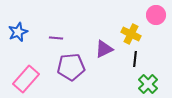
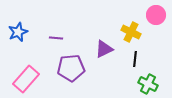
yellow cross: moved 2 px up
purple pentagon: moved 1 px down
green cross: rotated 18 degrees counterclockwise
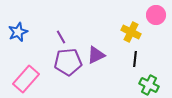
purple line: moved 5 px right, 1 px up; rotated 56 degrees clockwise
purple triangle: moved 8 px left, 6 px down
purple pentagon: moved 3 px left, 6 px up
green cross: moved 1 px right, 1 px down
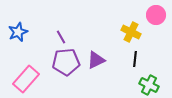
purple triangle: moved 5 px down
purple pentagon: moved 2 px left
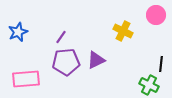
yellow cross: moved 8 px left, 1 px up
purple line: rotated 64 degrees clockwise
black line: moved 26 px right, 5 px down
pink rectangle: rotated 44 degrees clockwise
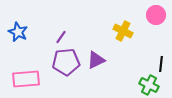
blue star: rotated 24 degrees counterclockwise
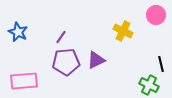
black line: rotated 21 degrees counterclockwise
pink rectangle: moved 2 px left, 2 px down
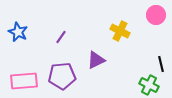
yellow cross: moved 3 px left
purple pentagon: moved 4 px left, 14 px down
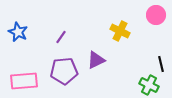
purple pentagon: moved 2 px right, 5 px up
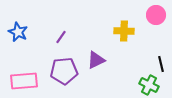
yellow cross: moved 4 px right; rotated 24 degrees counterclockwise
